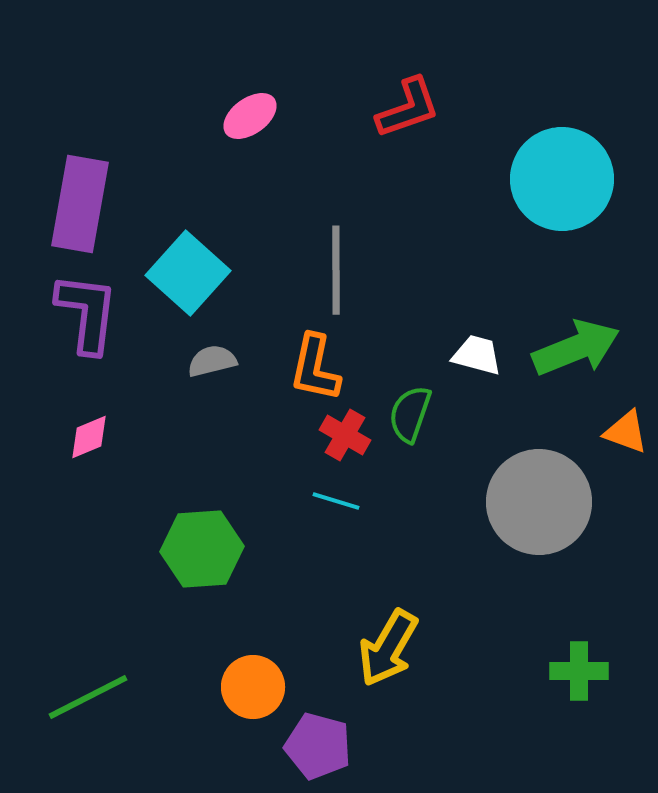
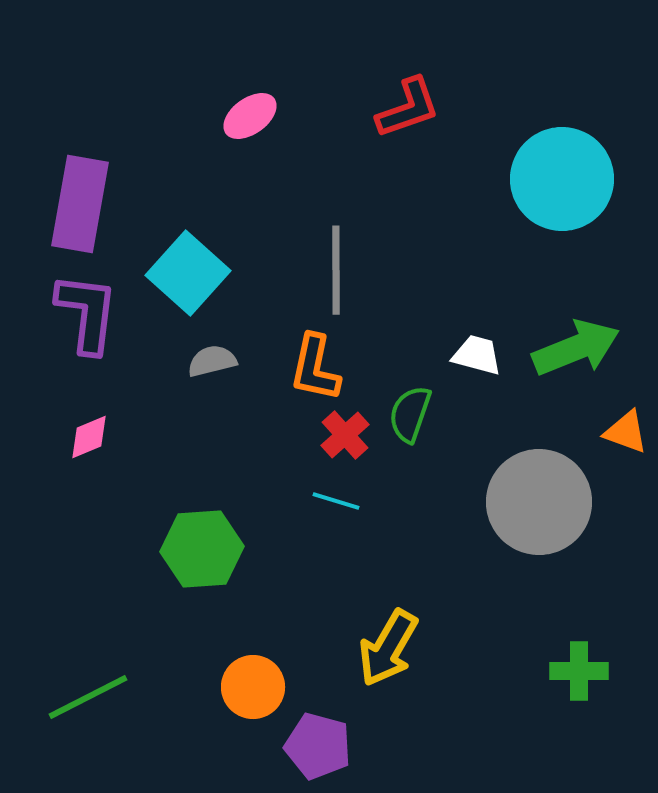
red cross: rotated 18 degrees clockwise
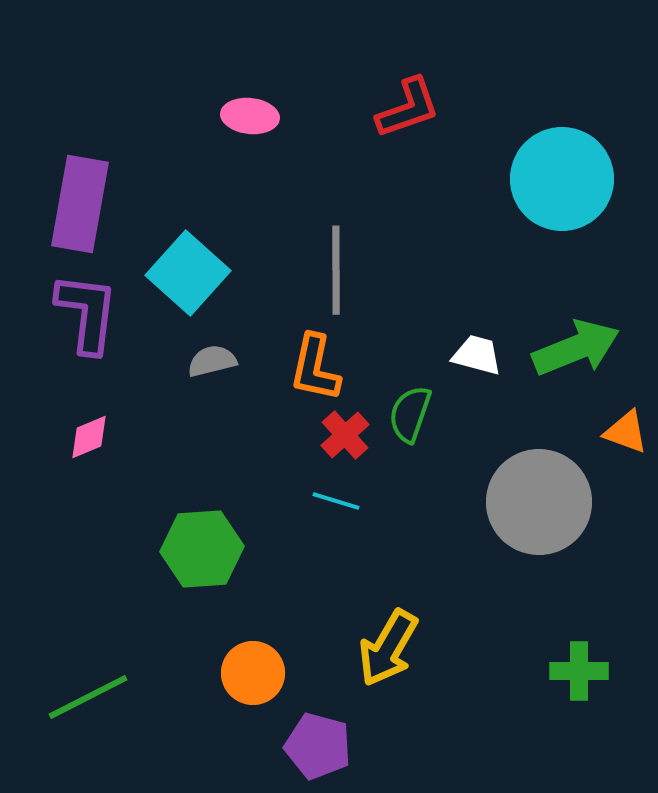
pink ellipse: rotated 42 degrees clockwise
orange circle: moved 14 px up
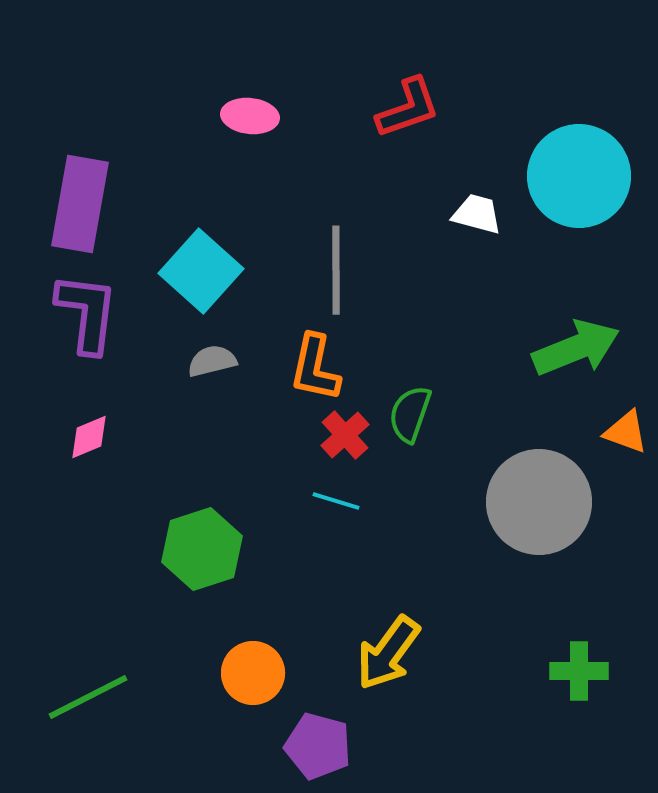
cyan circle: moved 17 px right, 3 px up
cyan square: moved 13 px right, 2 px up
white trapezoid: moved 141 px up
green hexagon: rotated 14 degrees counterclockwise
yellow arrow: moved 5 px down; rotated 6 degrees clockwise
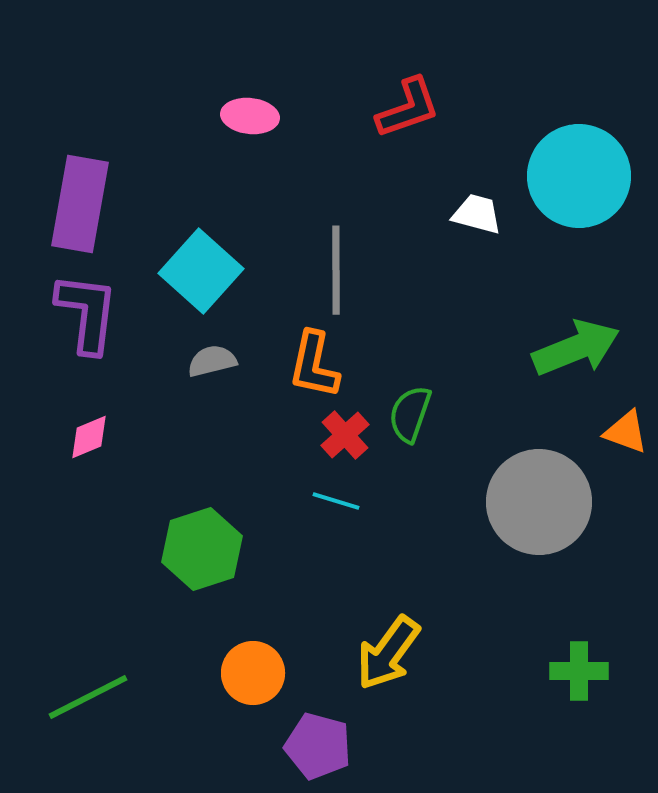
orange L-shape: moved 1 px left, 3 px up
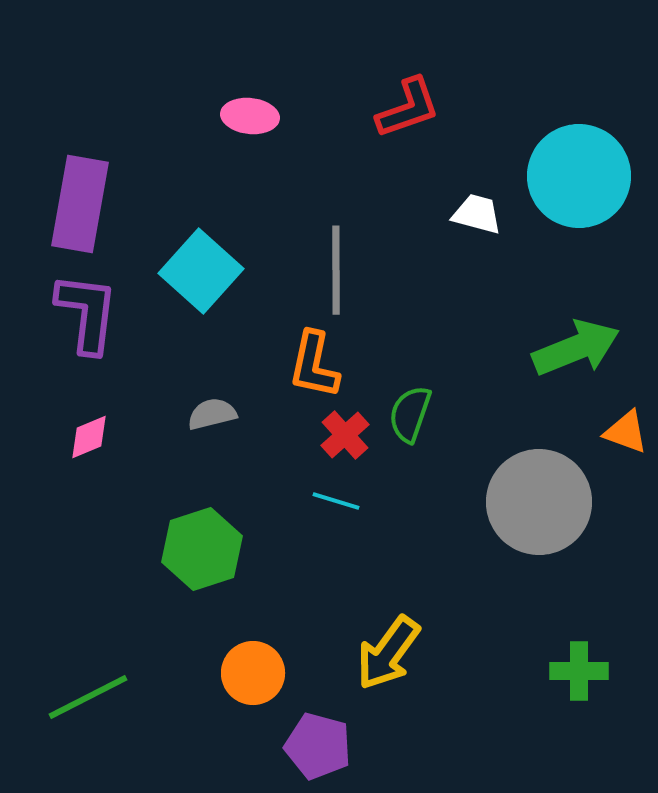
gray semicircle: moved 53 px down
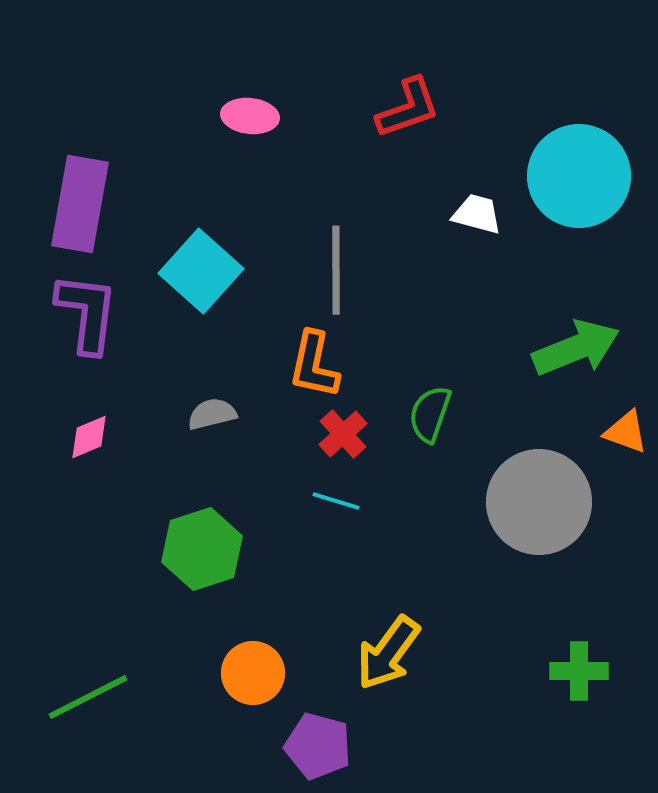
green semicircle: moved 20 px right
red cross: moved 2 px left, 1 px up
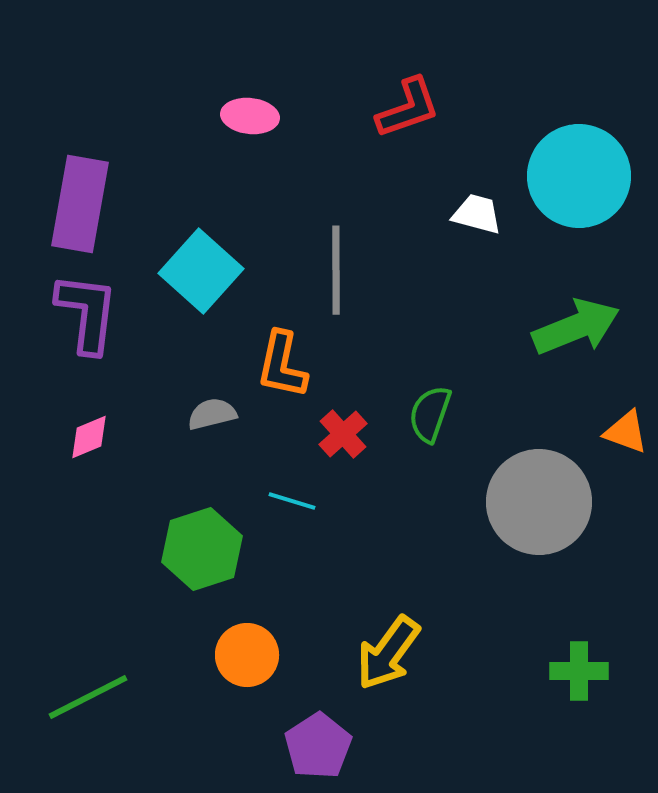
green arrow: moved 21 px up
orange L-shape: moved 32 px left
cyan line: moved 44 px left
orange circle: moved 6 px left, 18 px up
purple pentagon: rotated 24 degrees clockwise
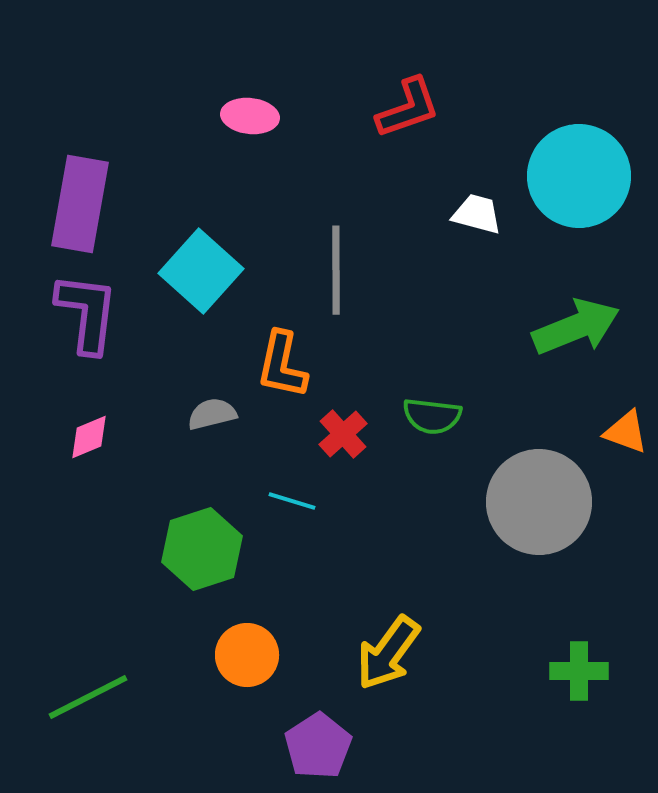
green semicircle: moved 2 px right, 2 px down; rotated 102 degrees counterclockwise
